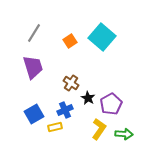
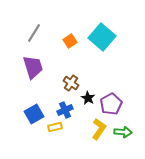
green arrow: moved 1 px left, 2 px up
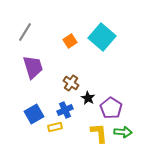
gray line: moved 9 px left, 1 px up
purple pentagon: moved 4 px down; rotated 10 degrees counterclockwise
yellow L-shape: moved 4 px down; rotated 40 degrees counterclockwise
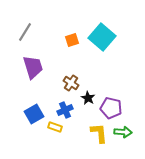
orange square: moved 2 px right, 1 px up; rotated 16 degrees clockwise
purple pentagon: rotated 20 degrees counterclockwise
yellow rectangle: rotated 32 degrees clockwise
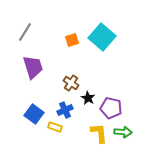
blue square: rotated 24 degrees counterclockwise
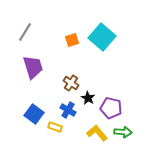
blue cross: moved 3 px right; rotated 35 degrees counterclockwise
yellow L-shape: moved 2 px left; rotated 35 degrees counterclockwise
